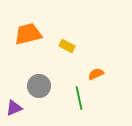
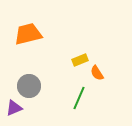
yellow rectangle: moved 13 px right, 14 px down; rotated 49 degrees counterclockwise
orange semicircle: moved 1 px right, 1 px up; rotated 98 degrees counterclockwise
gray circle: moved 10 px left
green line: rotated 35 degrees clockwise
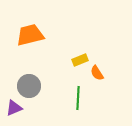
orange trapezoid: moved 2 px right, 1 px down
green line: moved 1 px left; rotated 20 degrees counterclockwise
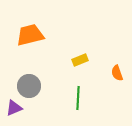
orange semicircle: moved 20 px right; rotated 14 degrees clockwise
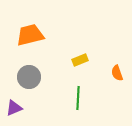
gray circle: moved 9 px up
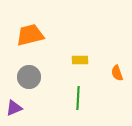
yellow rectangle: rotated 21 degrees clockwise
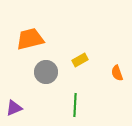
orange trapezoid: moved 4 px down
yellow rectangle: rotated 28 degrees counterclockwise
gray circle: moved 17 px right, 5 px up
green line: moved 3 px left, 7 px down
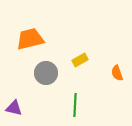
gray circle: moved 1 px down
purple triangle: rotated 36 degrees clockwise
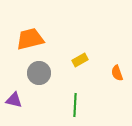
gray circle: moved 7 px left
purple triangle: moved 8 px up
